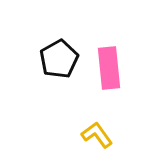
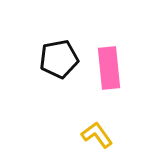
black pentagon: rotated 18 degrees clockwise
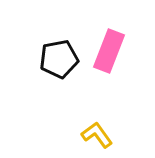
pink rectangle: moved 17 px up; rotated 27 degrees clockwise
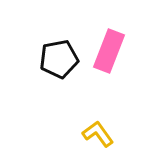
yellow L-shape: moved 1 px right, 1 px up
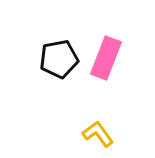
pink rectangle: moved 3 px left, 7 px down
